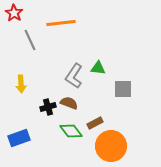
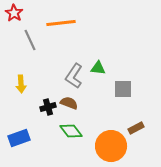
brown rectangle: moved 41 px right, 5 px down
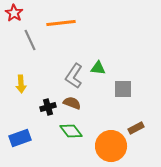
brown semicircle: moved 3 px right
blue rectangle: moved 1 px right
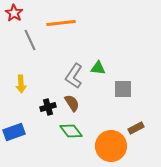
brown semicircle: rotated 36 degrees clockwise
blue rectangle: moved 6 px left, 6 px up
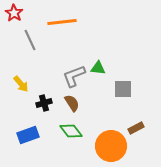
orange line: moved 1 px right, 1 px up
gray L-shape: rotated 35 degrees clockwise
yellow arrow: rotated 36 degrees counterclockwise
black cross: moved 4 px left, 4 px up
blue rectangle: moved 14 px right, 3 px down
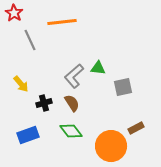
gray L-shape: rotated 20 degrees counterclockwise
gray square: moved 2 px up; rotated 12 degrees counterclockwise
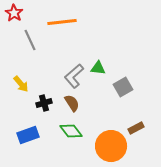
gray square: rotated 18 degrees counterclockwise
